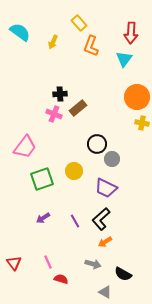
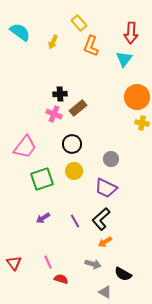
black circle: moved 25 px left
gray circle: moved 1 px left
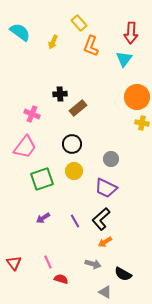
pink cross: moved 22 px left
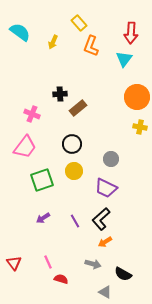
yellow cross: moved 2 px left, 4 px down
green square: moved 1 px down
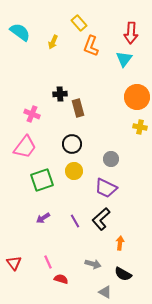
brown rectangle: rotated 66 degrees counterclockwise
orange arrow: moved 15 px right, 1 px down; rotated 128 degrees clockwise
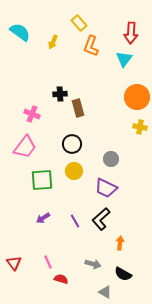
green square: rotated 15 degrees clockwise
